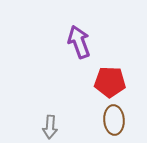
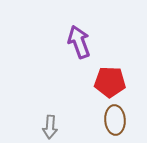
brown ellipse: moved 1 px right
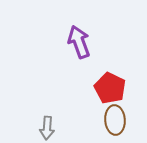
red pentagon: moved 6 px down; rotated 24 degrees clockwise
gray arrow: moved 3 px left, 1 px down
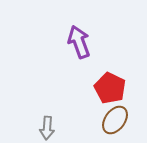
brown ellipse: rotated 40 degrees clockwise
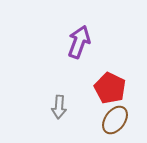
purple arrow: rotated 40 degrees clockwise
gray arrow: moved 12 px right, 21 px up
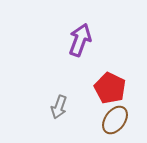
purple arrow: moved 1 px right, 2 px up
gray arrow: rotated 15 degrees clockwise
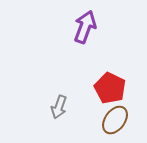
purple arrow: moved 5 px right, 13 px up
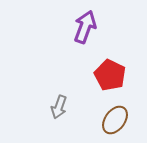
red pentagon: moved 13 px up
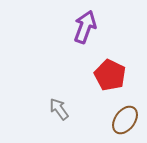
gray arrow: moved 2 px down; rotated 125 degrees clockwise
brown ellipse: moved 10 px right
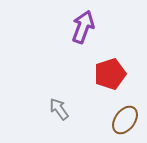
purple arrow: moved 2 px left
red pentagon: moved 1 px up; rotated 28 degrees clockwise
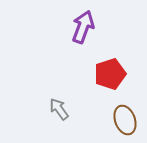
brown ellipse: rotated 56 degrees counterclockwise
